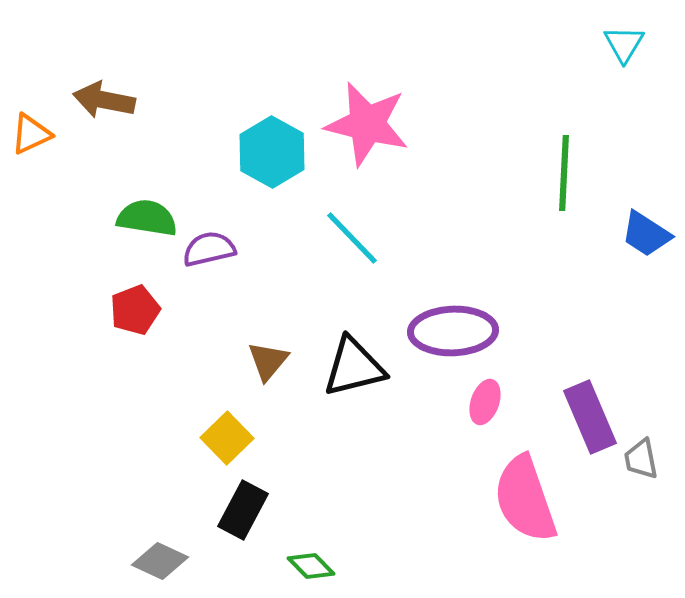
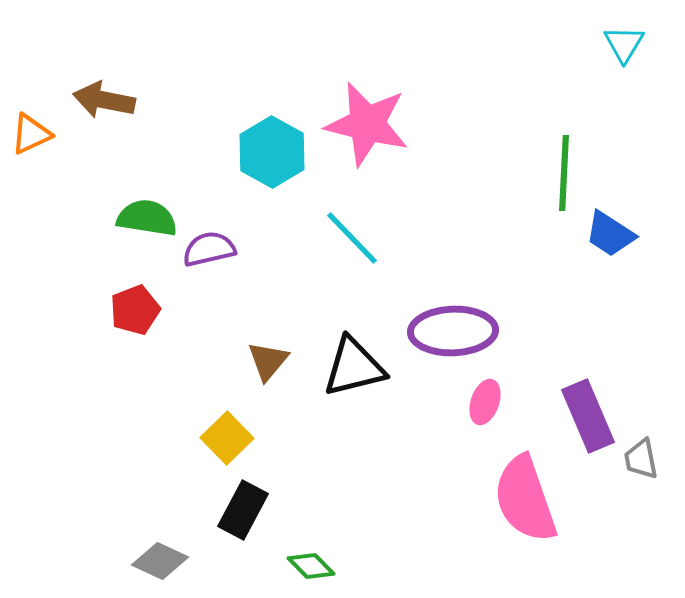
blue trapezoid: moved 36 px left
purple rectangle: moved 2 px left, 1 px up
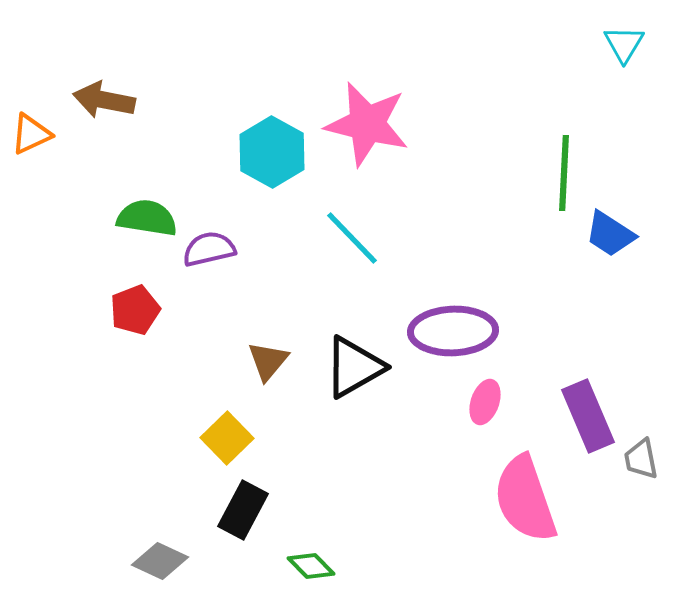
black triangle: rotated 16 degrees counterclockwise
